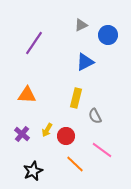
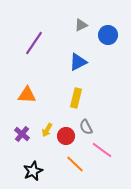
blue triangle: moved 7 px left
gray semicircle: moved 9 px left, 11 px down
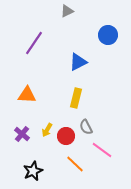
gray triangle: moved 14 px left, 14 px up
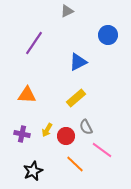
yellow rectangle: rotated 36 degrees clockwise
purple cross: rotated 28 degrees counterclockwise
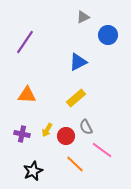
gray triangle: moved 16 px right, 6 px down
purple line: moved 9 px left, 1 px up
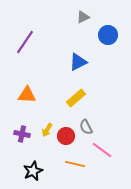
orange line: rotated 30 degrees counterclockwise
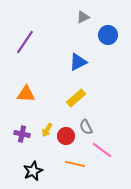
orange triangle: moved 1 px left, 1 px up
